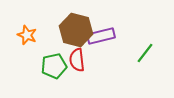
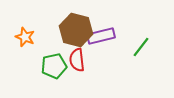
orange star: moved 2 px left, 2 px down
green line: moved 4 px left, 6 px up
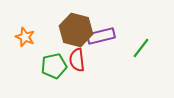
green line: moved 1 px down
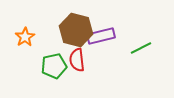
orange star: rotated 18 degrees clockwise
green line: rotated 25 degrees clockwise
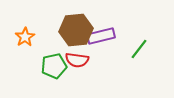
brown hexagon: rotated 20 degrees counterclockwise
green line: moved 2 px left, 1 px down; rotated 25 degrees counterclockwise
red semicircle: rotated 75 degrees counterclockwise
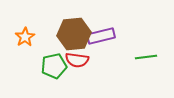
brown hexagon: moved 2 px left, 4 px down
green line: moved 7 px right, 8 px down; rotated 45 degrees clockwise
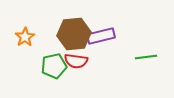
red semicircle: moved 1 px left, 1 px down
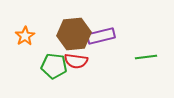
orange star: moved 1 px up
green pentagon: rotated 20 degrees clockwise
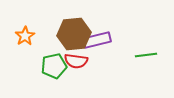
purple rectangle: moved 4 px left, 4 px down
green line: moved 2 px up
green pentagon: rotated 20 degrees counterclockwise
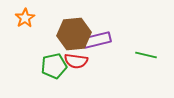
orange star: moved 18 px up
green line: rotated 20 degrees clockwise
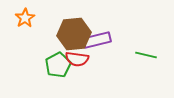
red semicircle: moved 1 px right, 2 px up
green pentagon: moved 4 px right, 1 px up; rotated 15 degrees counterclockwise
